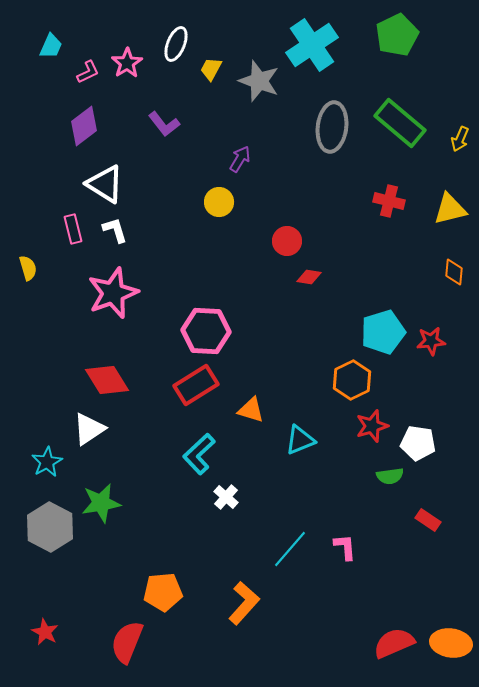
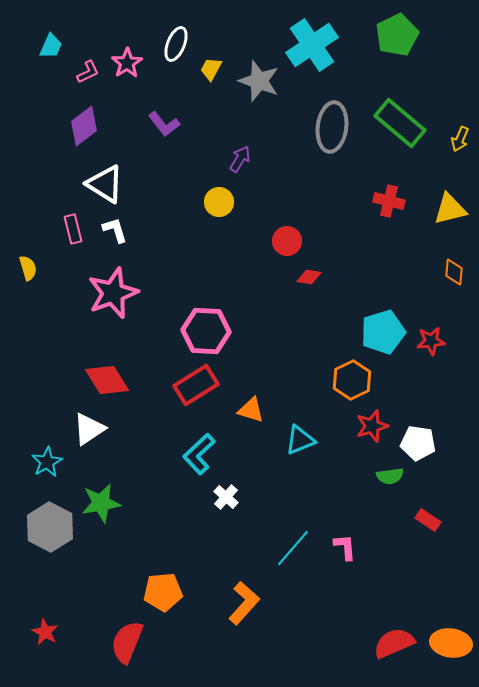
cyan line at (290, 549): moved 3 px right, 1 px up
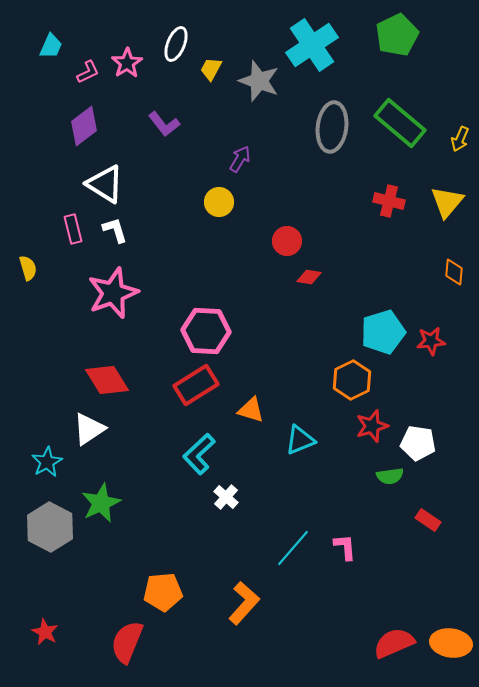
yellow triangle at (450, 209): moved 3 px left, 7 px up; rotated 36 degrees counterclockwise
green star at (101, 503): rotated 15 degrees counterclockwise
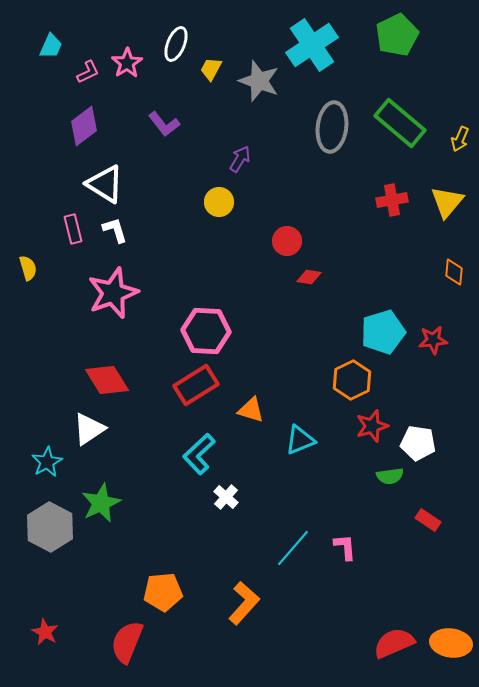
red cross at (389, 201): moved 3 px right, 1 px up; rotated 24 degrees counterclockwise
red star at (431, 341): moved 2 px right, 1 px up
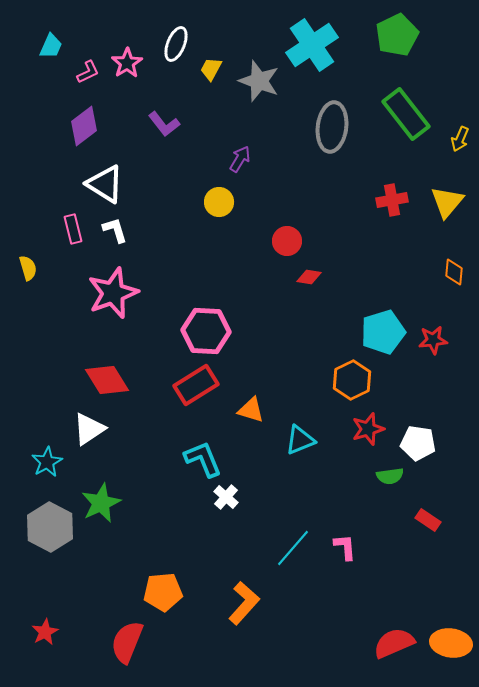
green rectangle at (400, 123): moved 6 px right, 9 px up; rotated 12 degrees clockwise
red star at (372, 426): moved 4 px left, 3 px down
cyan L-shape at (199, 454): moved 4 px right, 5 px down; rotated 111 degrees clockwise
red star at (45, 632): rotated 16 degrees clockwise
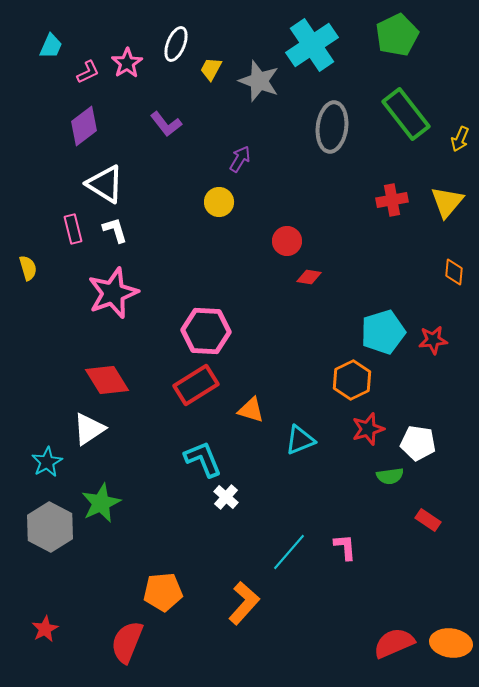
purple L-shape at (164, 124): moved 2 px right
cyan line at (293, 548): moved 4 px left, 4 px down
red star at (45, 632): moved 3 px up
